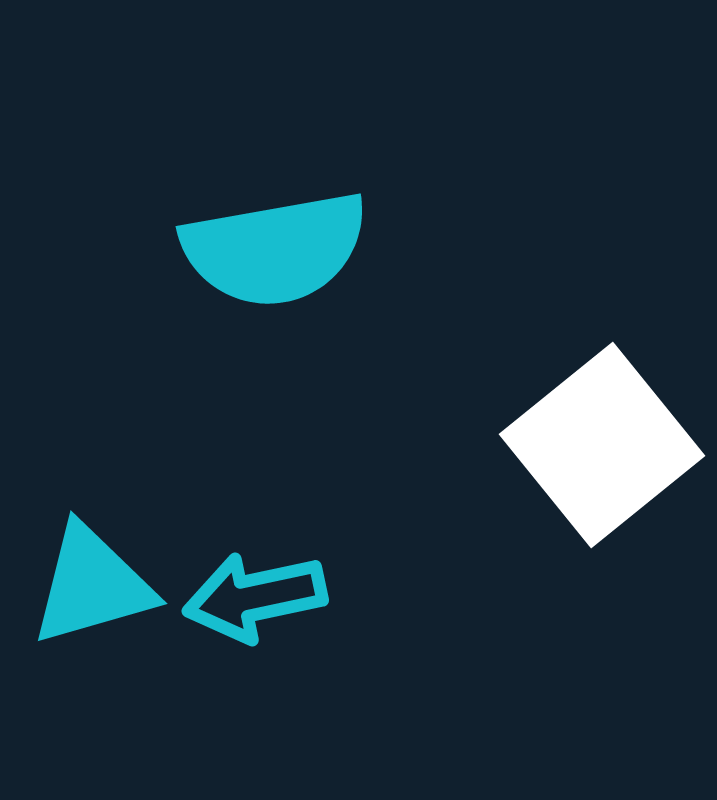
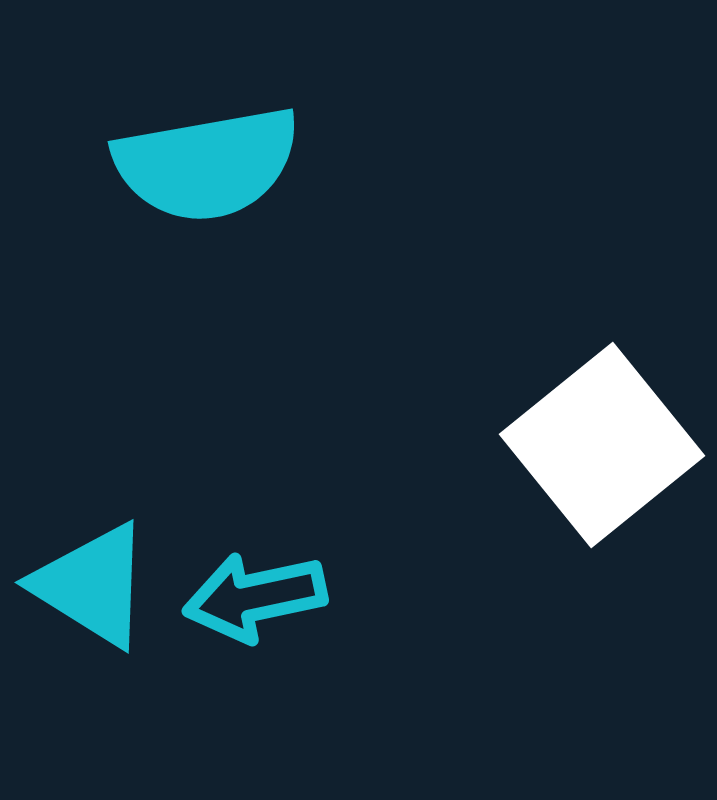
cyan semicircle: moved 68 px left, 85 px up
cyan triangle: rotated 48 degrees clockwise
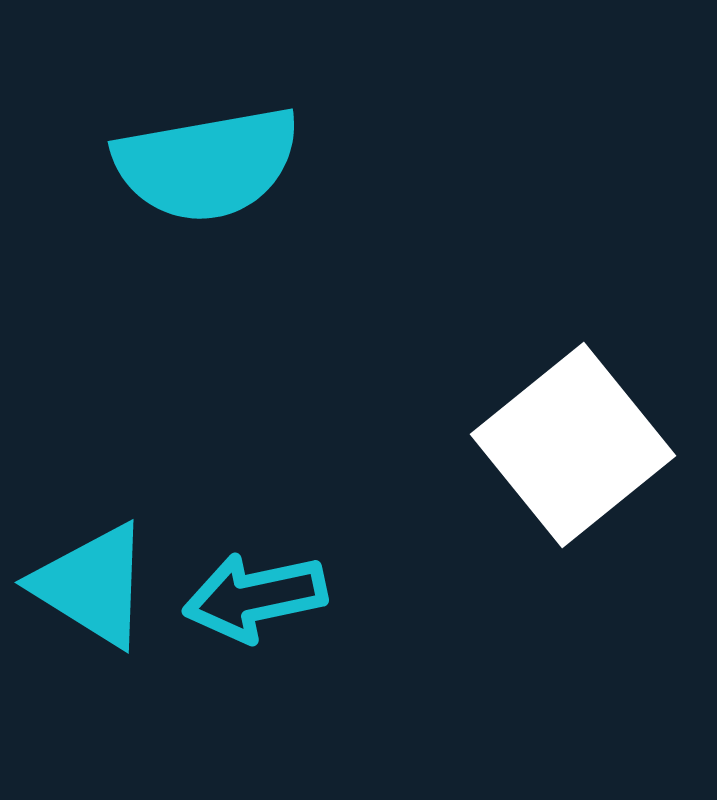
white square: moved 29 px left
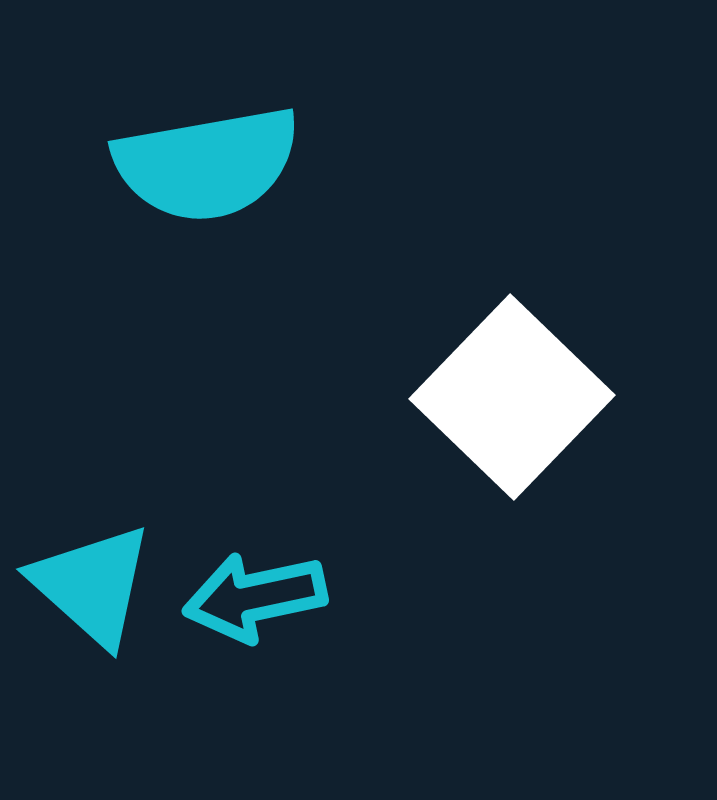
white square: moved 61 px left, 48 px up; rotated 7 degrees counterclockwise
cyan triangle: rotated 10 degrees clockwise
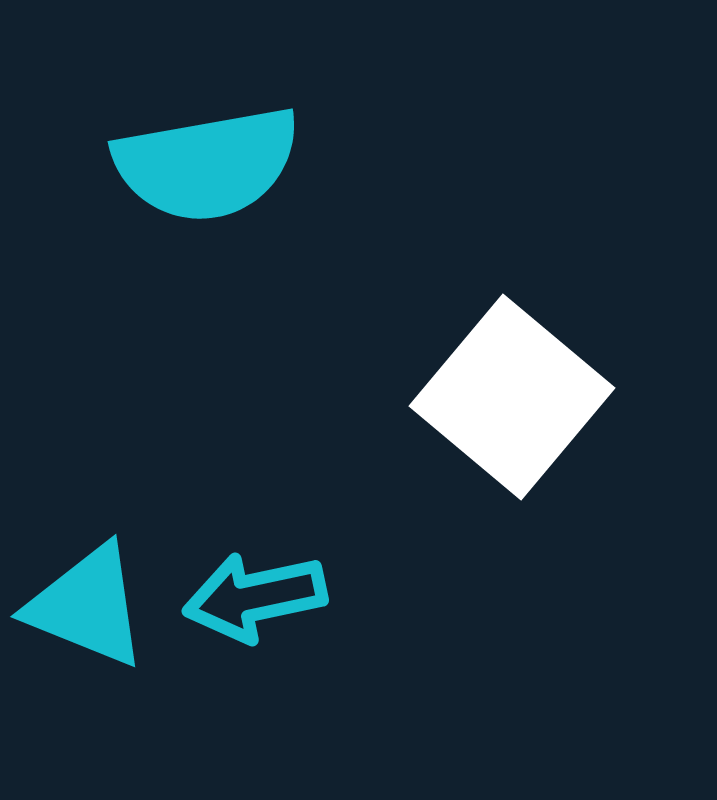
white square: rotated 4 degrees counterclockwise
cyan triangle: moved 5 px left, 21 px down; rotated 20 degrees counterclockwise
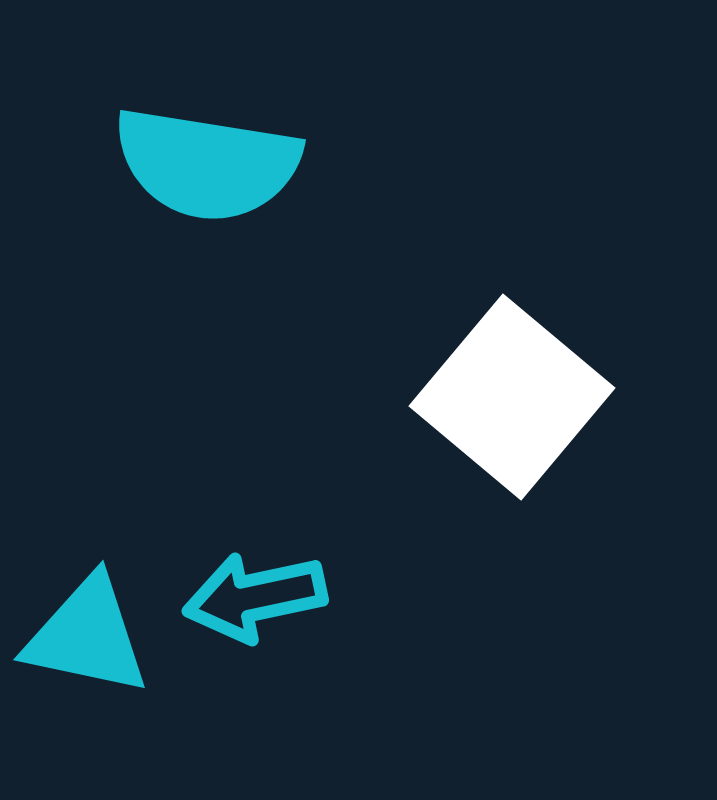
cyan semicircle: rotated 19 degrees clockwise
cyan triangle: moved 30 px down; rotated 10 degrees counterclockwise
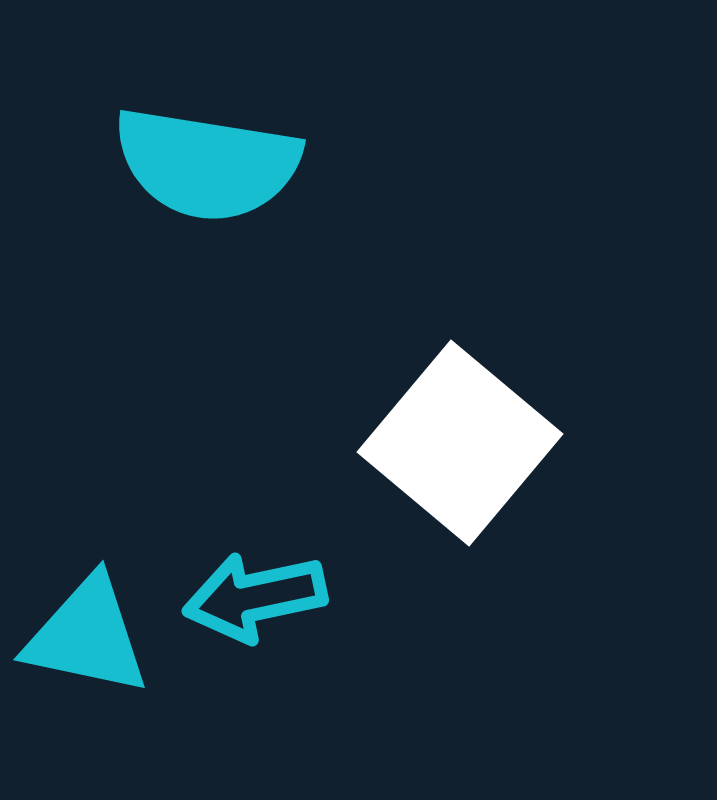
white square: moved 52 px left, 46 px down
